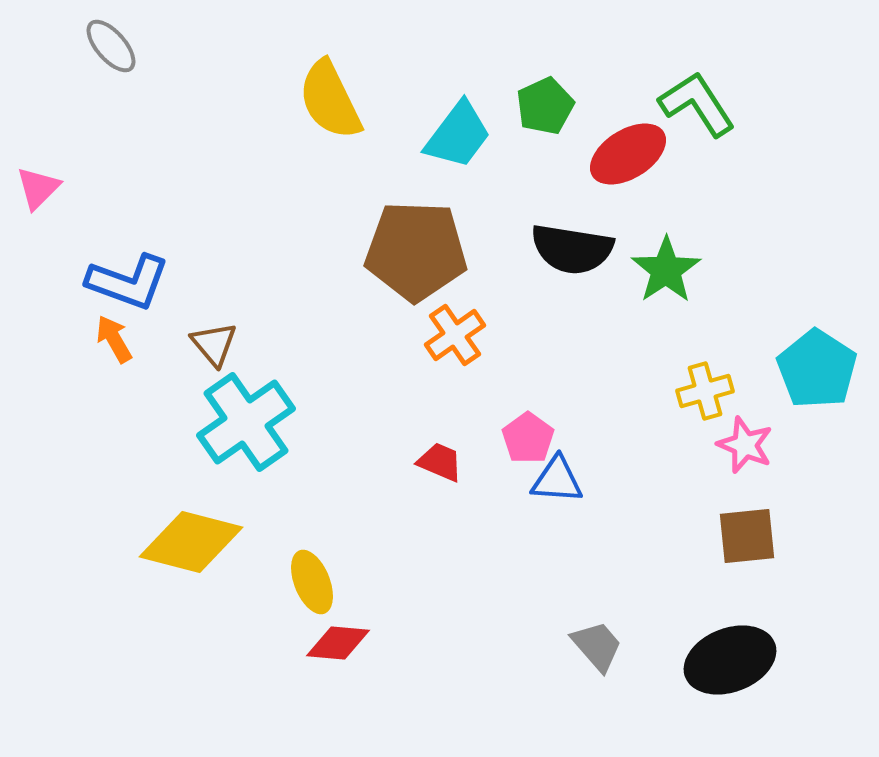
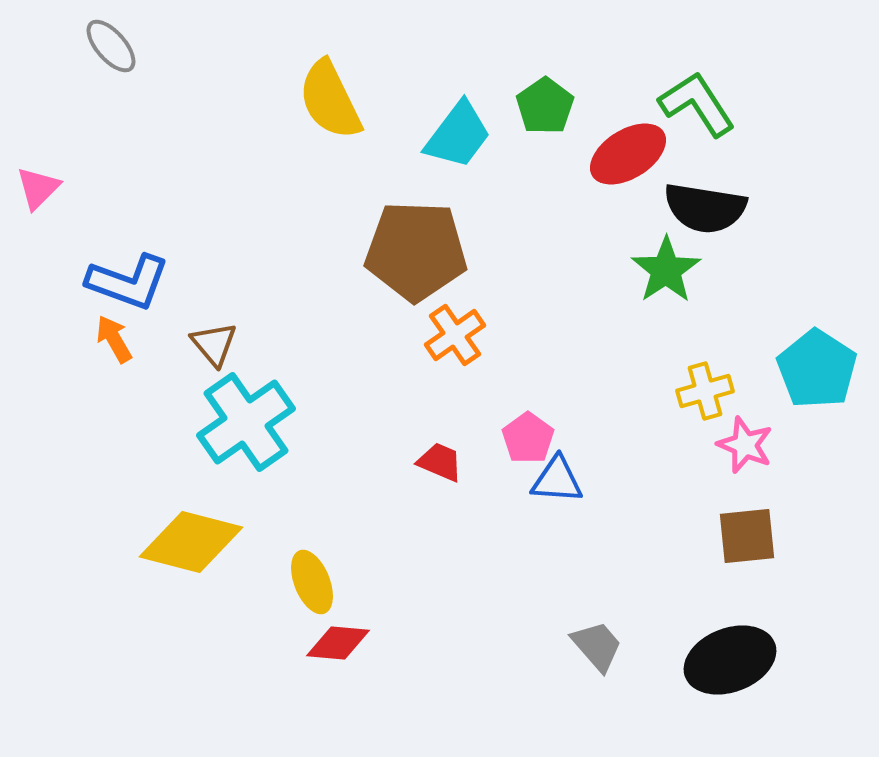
green pentagon: rotated 10 degrees counterclockwise
black semicircle: moved 133 px right, 41 px up
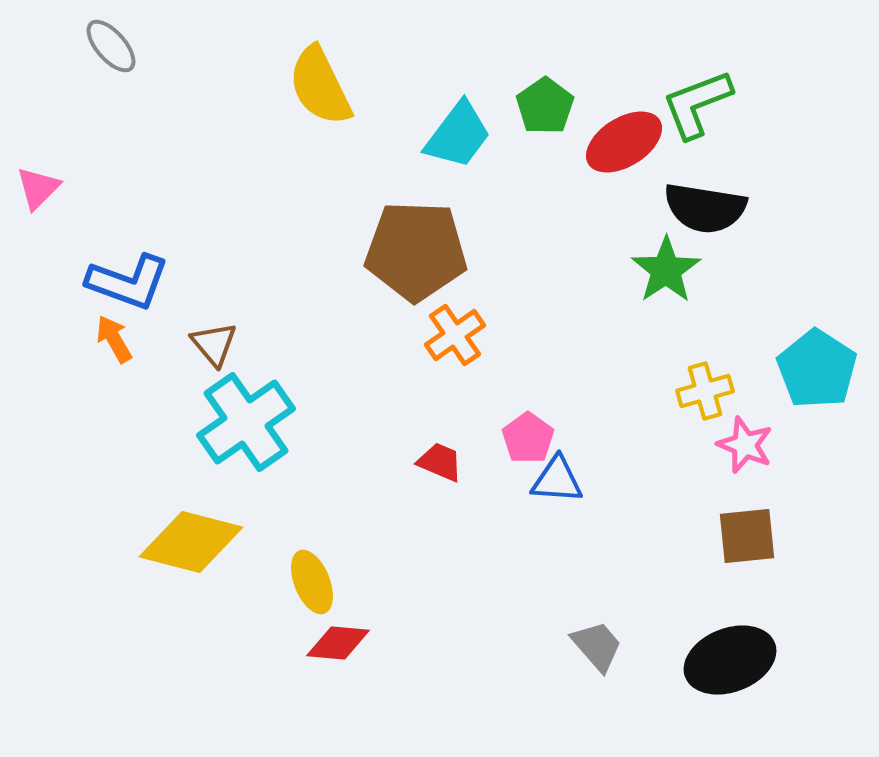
yellow semicircle: moved 10 px left, 14 px up
green L-shape: rotated 78 degrees counterclockwise
red ellipse: moved 4 px left, 12 px up
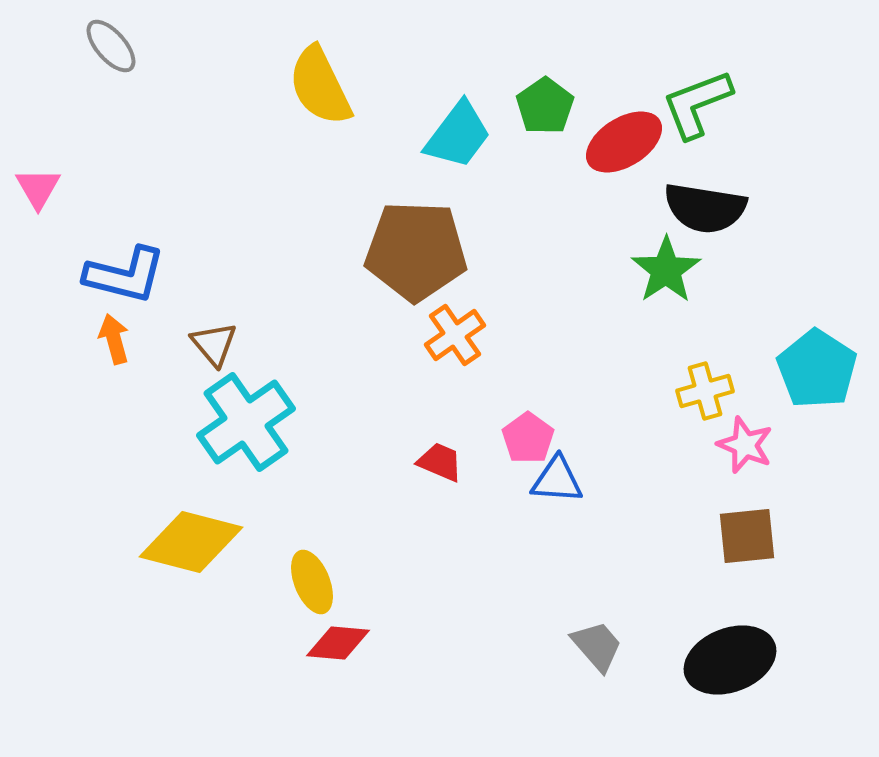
pink triangle: rotated 15 degrees counterclockwise
blue L-shape: moved 3 px left, 7 px up; rotated 6 degrees counterclockwise
orange arrow: rotated 15 degrees clockwise
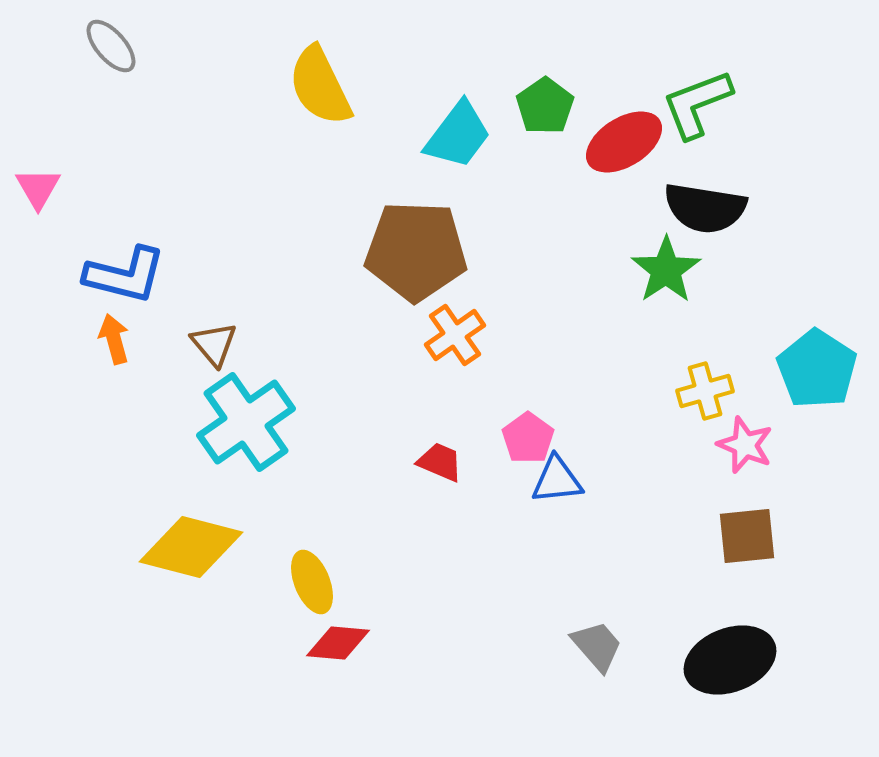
blue triangle: rotated 10 degrees counterclockwise
yellow diamond: moved 5 px down
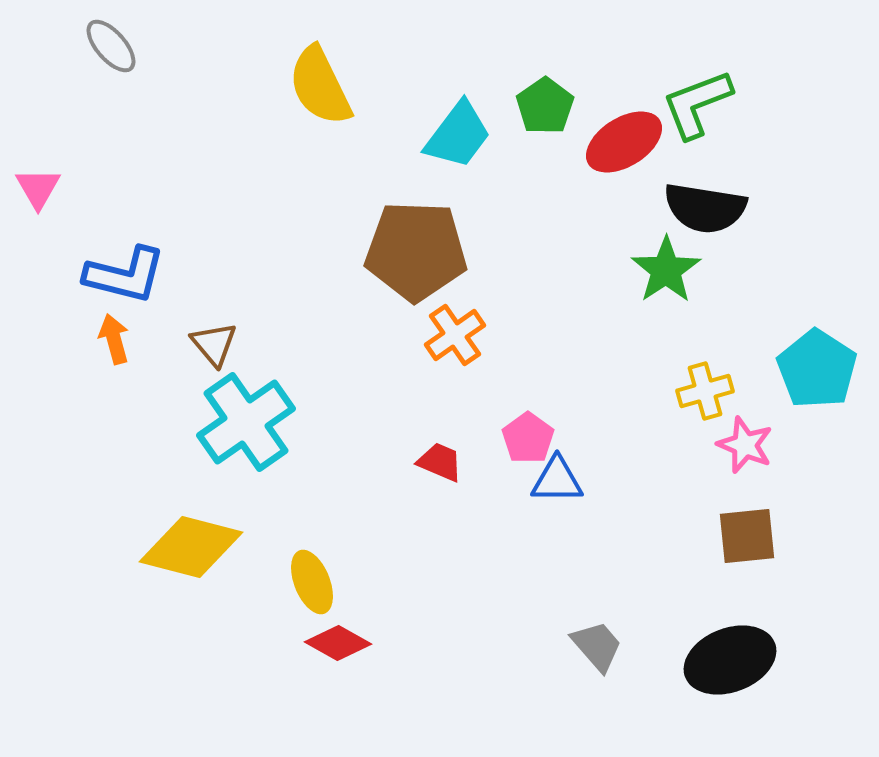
blue triangle: rotated 6 degrees clockwise
red diamond: rotated 24 degrees clockwise
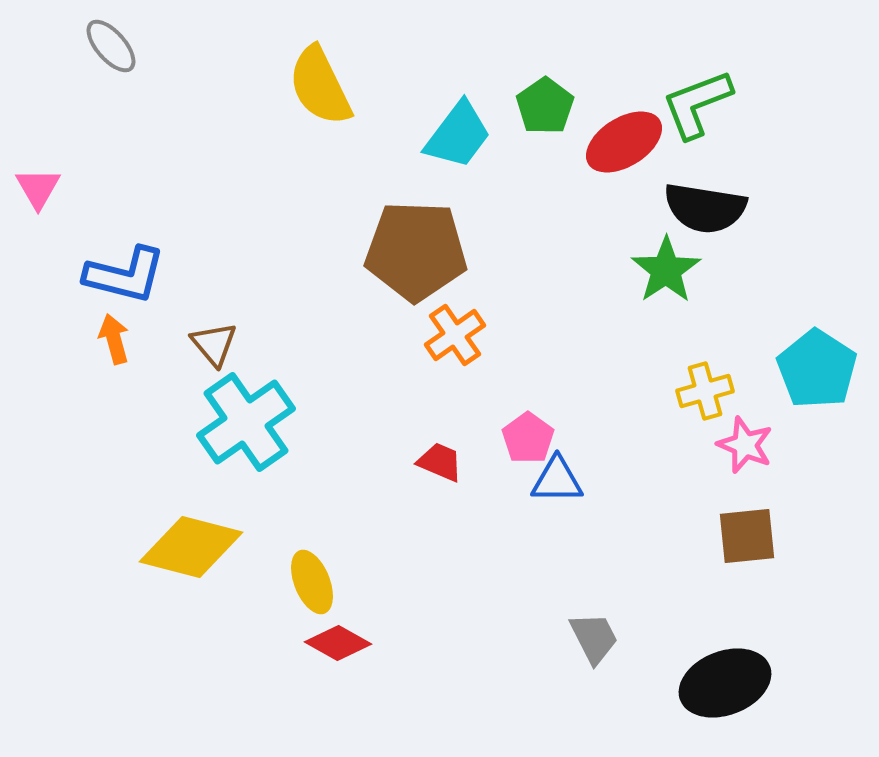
gray trapezoid: moved 3 px left, 8 px up; rotated 14 degrees clockwise
black ellipse: moved 5 px left, 23 px down
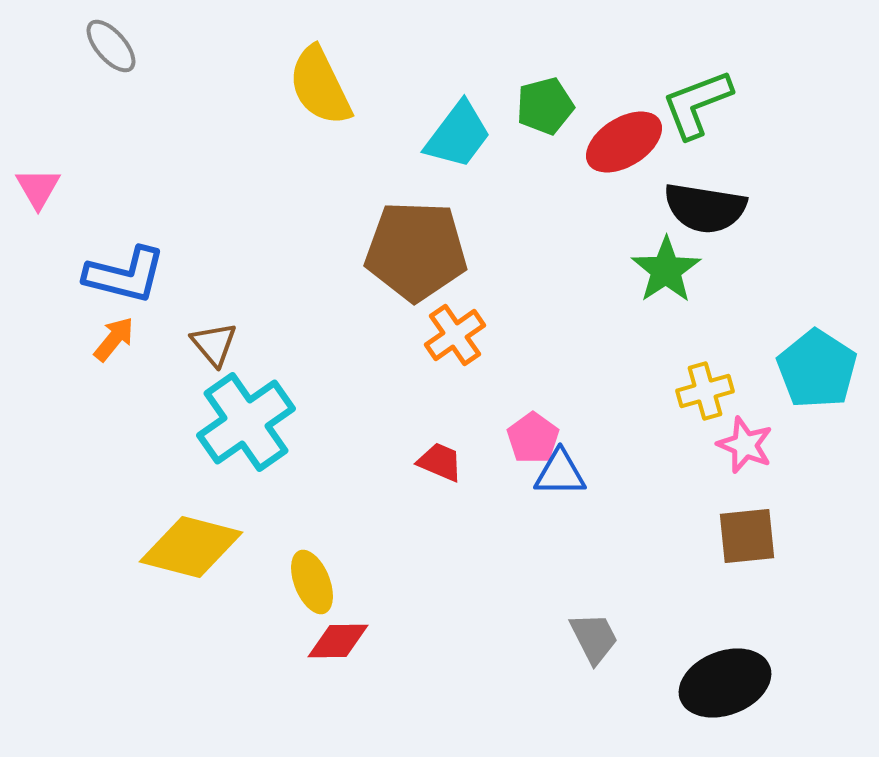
green pentagon: rotated 20 degrees clockwise
orange arrow: rotated 54 degrees clockwise
pink pentagon: moved 5 px right
blue triangle: moved 3 px right, 7 px up
red diamond: moved 2 px up; rotated 30 degrees counterclockwise
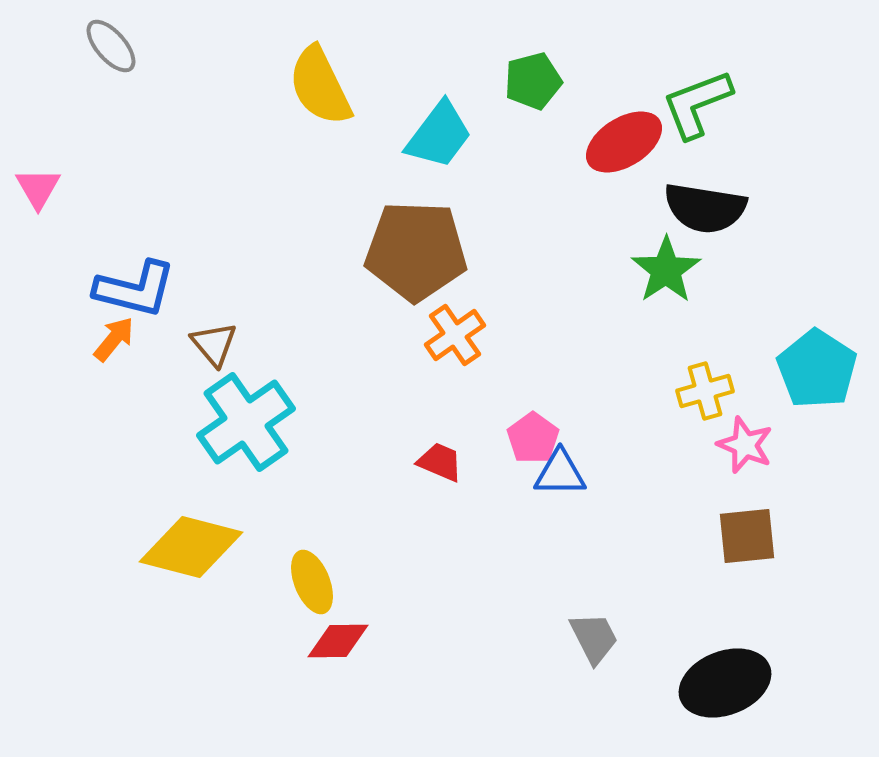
green pentagon: moved 12 px left, 25 px up
cyan trapezoid: moved 19 px left
blue L-shape: moved 10 px right, 14 px down
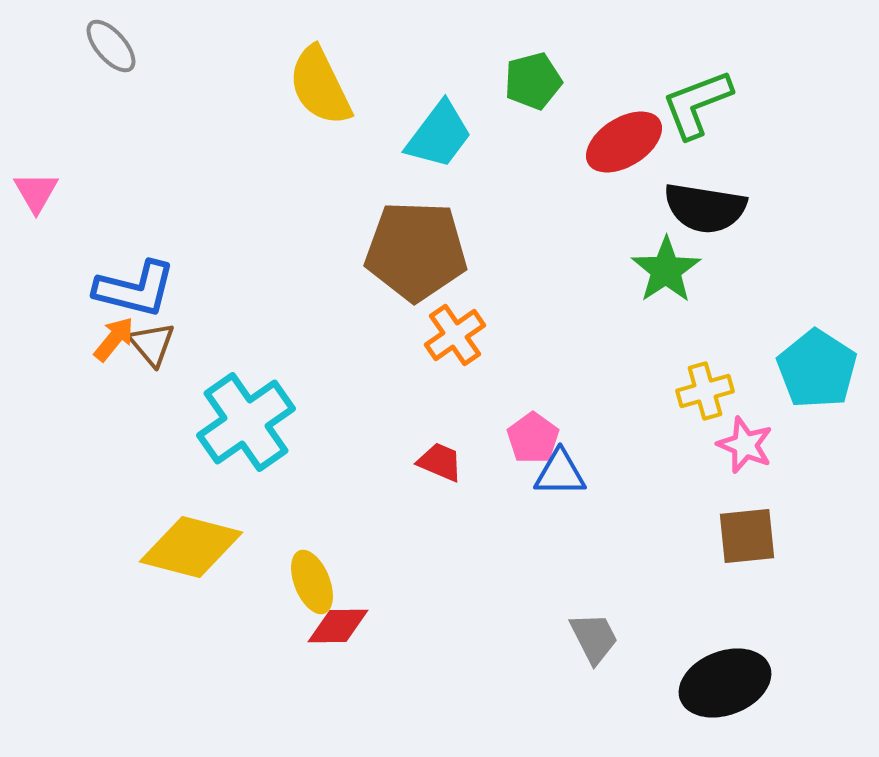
pink triangle: moved 2 px left, 4 px down
brown triangle: moved 62 px left
red diamond: moved 15 px up
